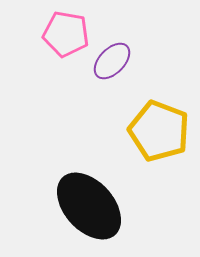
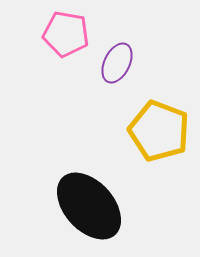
purple ellipse: moved 5 px right, 2 px down; rotated 18 degrees counterclockwise
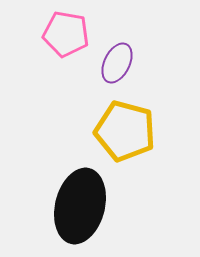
yellow pentagon: moved 34 px left; rotated 6 degrees counterclockwise
black ellipse: moved 9 px left; rotated 56 degrees clockwise
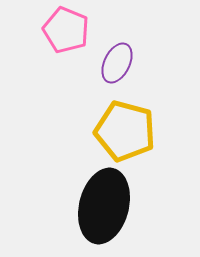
pink pentagon: moved 4 px up; rotated 12 degrees clockwise
black ellipse: moved 24 px right
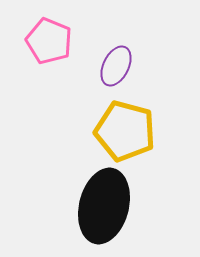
pink pentagon: moved 17 px left, 11 px down
purple ellipse: moved 1 px left, 3 px down
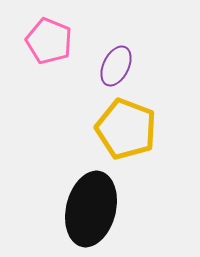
yellow pentagon: moved 1 px right, 2 px up; rotated 6 degrees clockwise
black ellipse: moved 13 px left, 3 px down
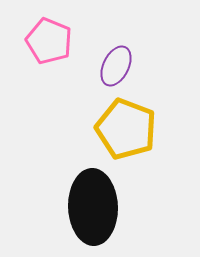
black ellipse: moved 2 px right, 2 px up; rotated 16 degrees counterclockwise
